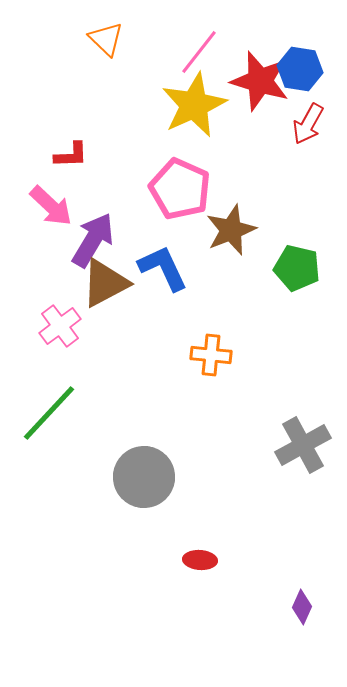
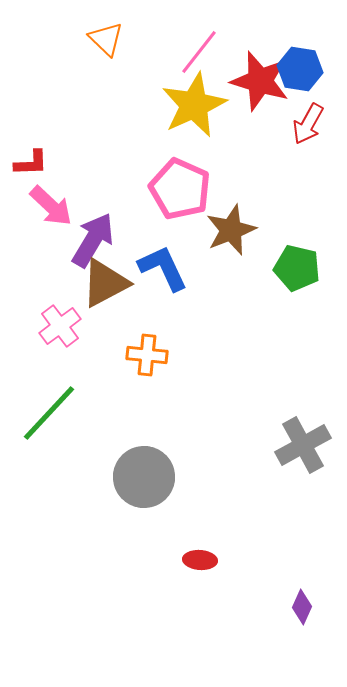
red L-shape: moved 40 px left, 8 px down
orange cross: moved 64 px left
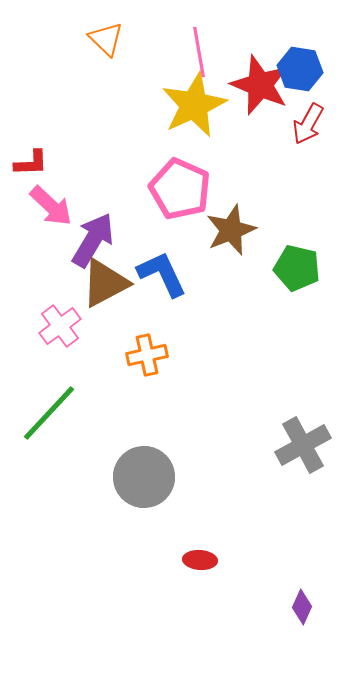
pink line: rotated 48 degrees counterclockwise
red star: moved 4 px down; rotated 6 degrees clockwise
blue L-shape: moved 1 px left, 6 px down
orange cross: rotated 18 degrees counterclockwise
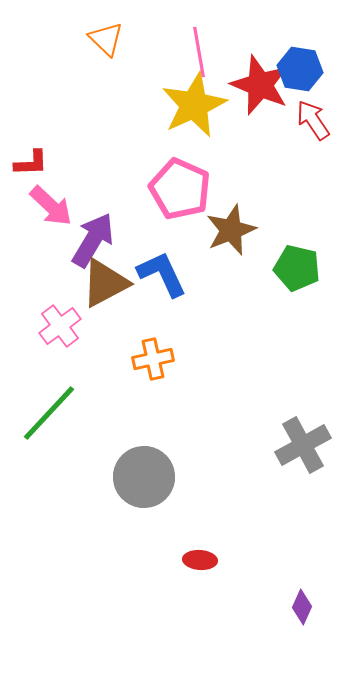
red arrow: moved 5 px right, 4 px up; rotated 117 degrees clockwise
orange cross: moved 6 px right, 4 px down
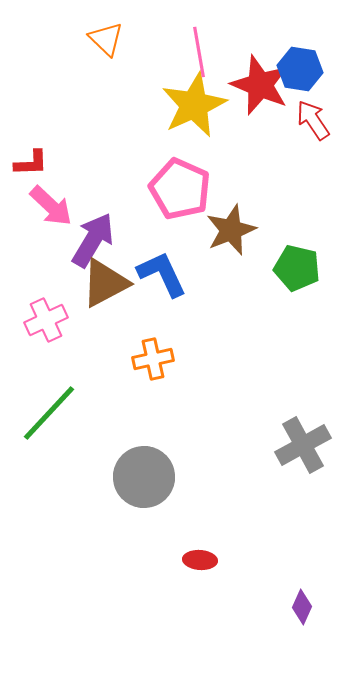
pink cross: moved 14 px left, 6 px up; rotated 12 degrees clockwise
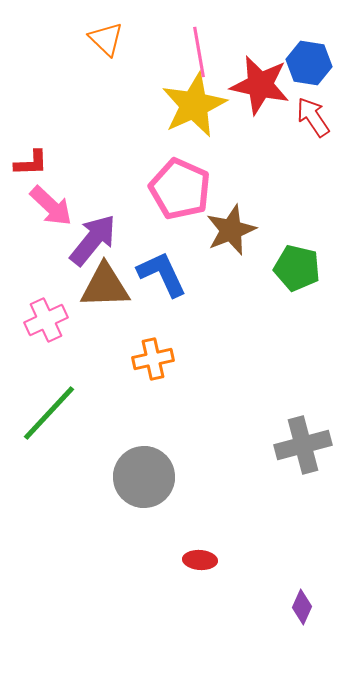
blue hexagon: moved 9 px right, 6 px up
red star: rotated 10 degrees counterclockwise
red arrow: moved 3 px up
purple arrow: rotated 8 degrees clockwise
brown triangle: moved 3 px down; rotated 26 degrees clockwise
gray cross: rotated 14 degrees clockwise
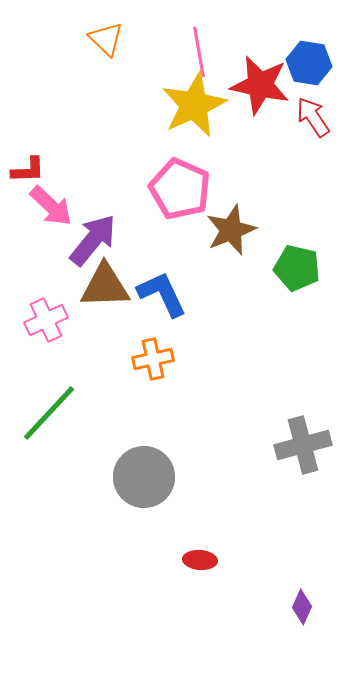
red L-shape: moved 3 px left, 7 px down
blue L-shape: moved 20 px down
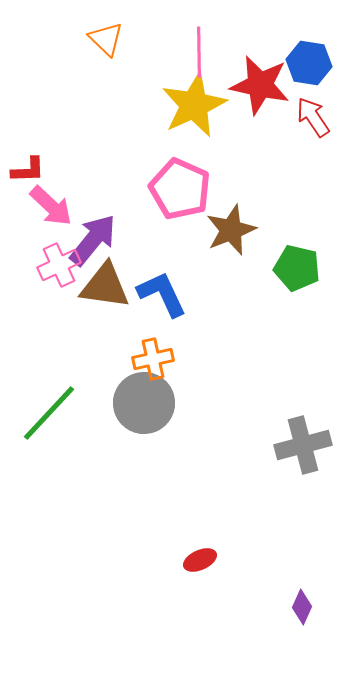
pink line: rotated 9 degrees clockwise
brown triangle: rotated 10 degrees clockwise
pink cross: moved 13 px right, 55 px up
gray circle: moved 74 px up
red ellipse: rotated 28 degrees counterclockwise
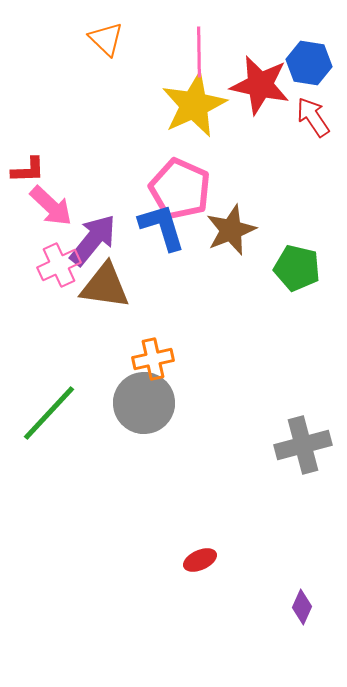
blue L-shape: moved 67 px up; rotated 8 degrees clockwise
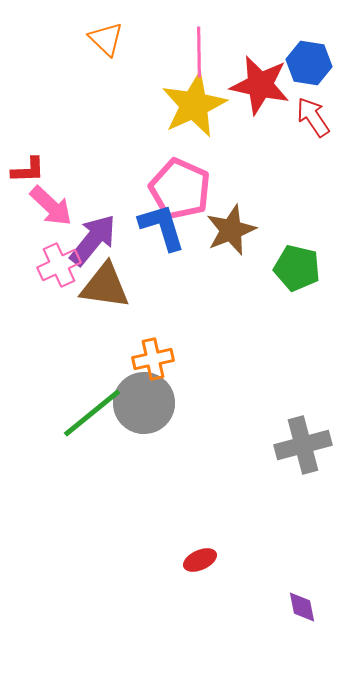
green line: moved 43 px right; rotated 8 degrees clockwise
purple diamond: rotated 36 degrees counterclockwise
